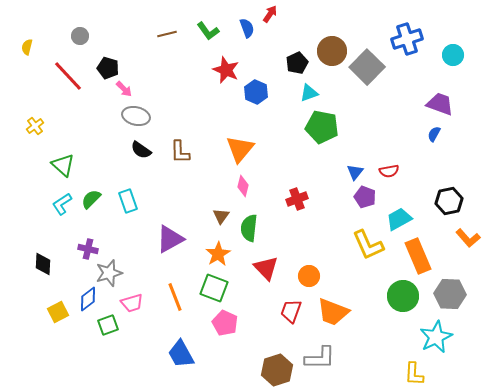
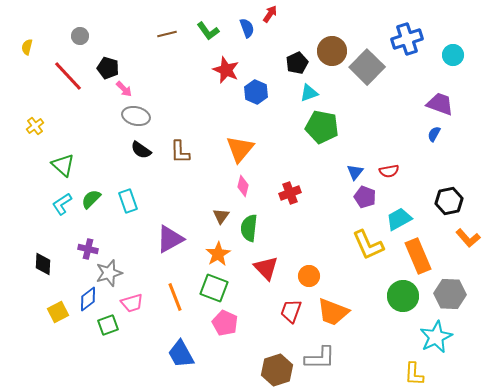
red cross at (297, 199): moved 7 px left, 6 px up
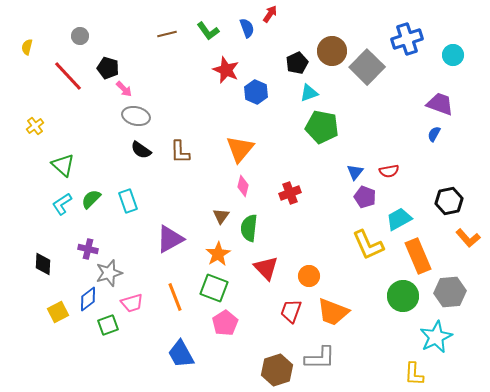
gray hexagon at (450, 294): moved 2 px up; rotated 8 degrees counterclockwise
pink pentagon at (225, 323): rotated 15 degrees clockwise
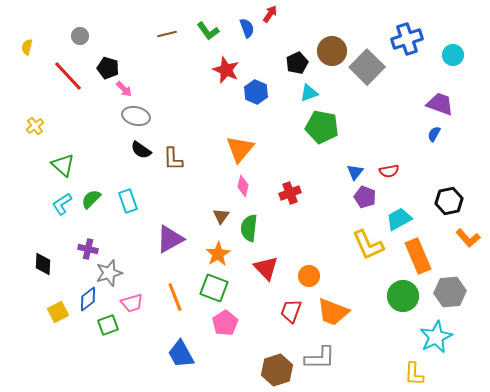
brown L-shape at (180, 152): moved 7 px left, 7 px down
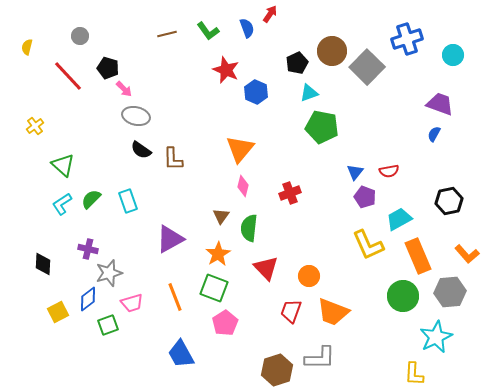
orange L-shape at (468, 238): moved 1 px left, 16 px down
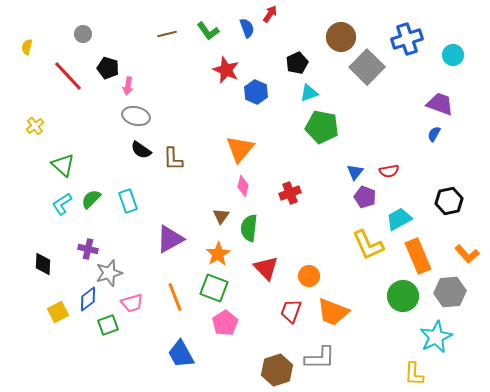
gray circle at (80, 36): moved 3 px right, 2 px up
brown circle at (332, 51): moved 9 px right, 14 px up
pink arrow at (124, 89): moved 4 px right, 3 px up; rotated 54 degrees clockwise
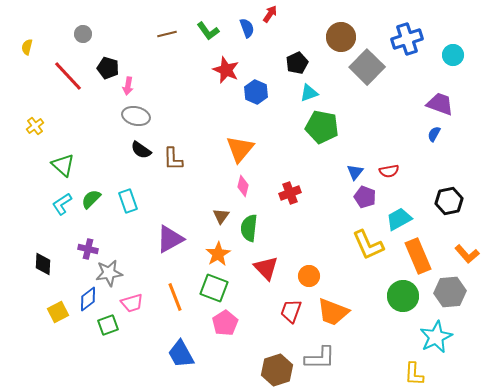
gray star at (109, 273): rotated 8 degrees clockwise
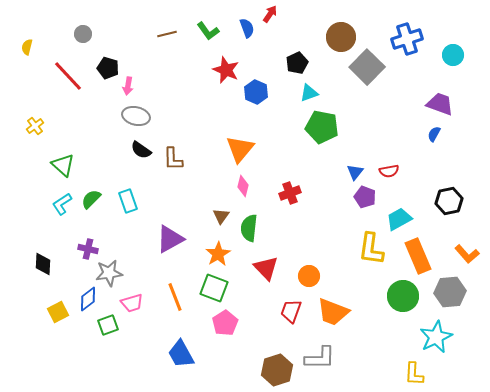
yellow L-shape at (368, 245): moved 3 px right, 4 px down; rotated 32 degrees clockwise
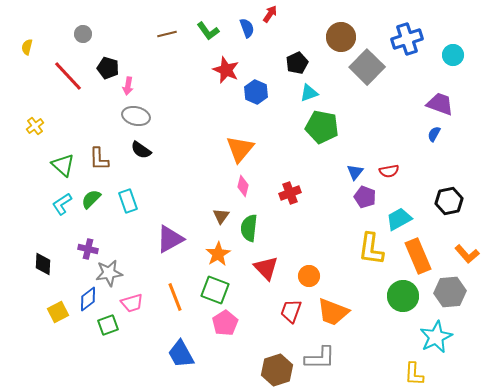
brown L-shape at (173, 159): moved 74 px left
green square at (214, 288): moved 1 px right, 2 px down
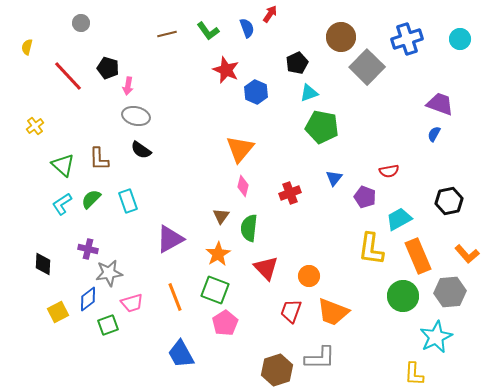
gray circle at (83, 34): moved 2 px left, 11 px up
cyan circle at (453, 55): moved 7 px right, 16 px up
blue triangle at (355, 172): moved 21 px left, 6 px down
